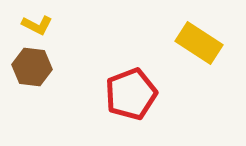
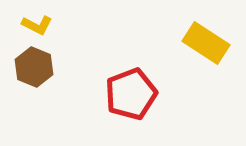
yellow rectangle: moved 7 px right
brown hexagon: moved 2 px right; rotated 15 degrees clockwise
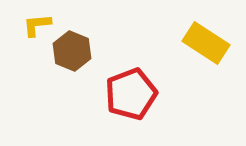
yellow L-shape: rotated 148 degrees clockwise
brown hexagon: moved 38 px right, 16 px up
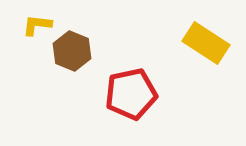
yellow L-shape: rotated 12 degrees clockwise
red pentagon: rotated 9 degrees clockwise
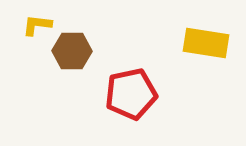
yellow rectangle: rotated 24 degrees counterclockwise
brown hexagon: rotated 21 degrees counterclockwise
